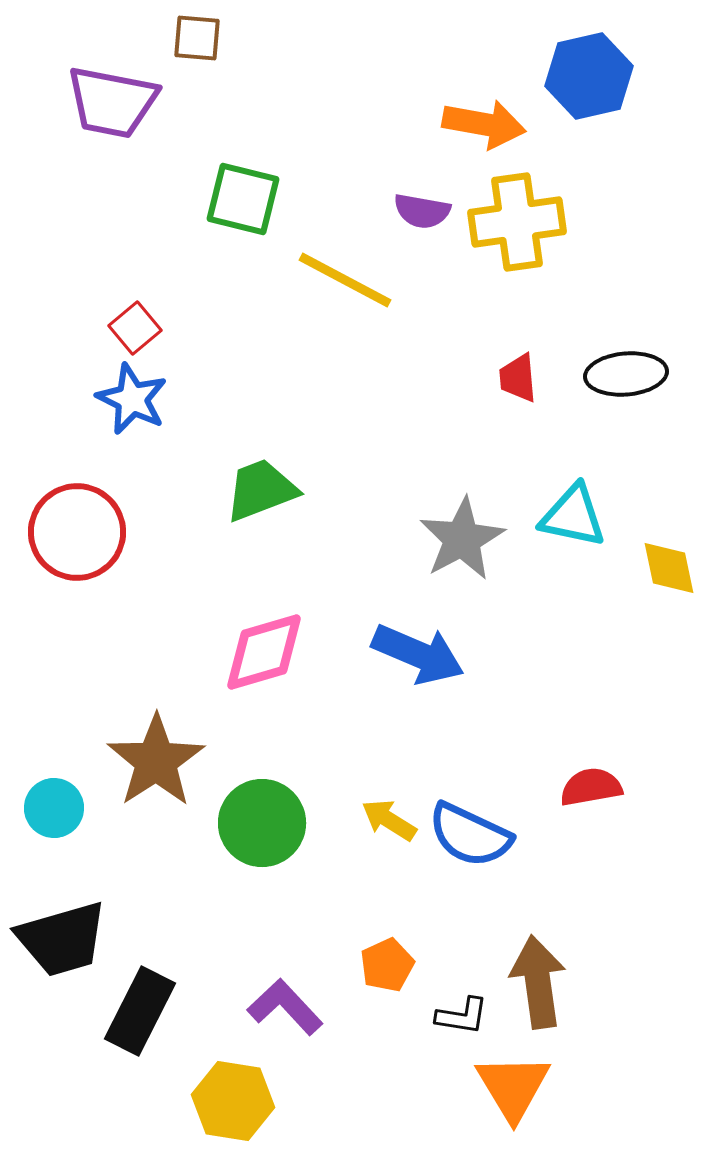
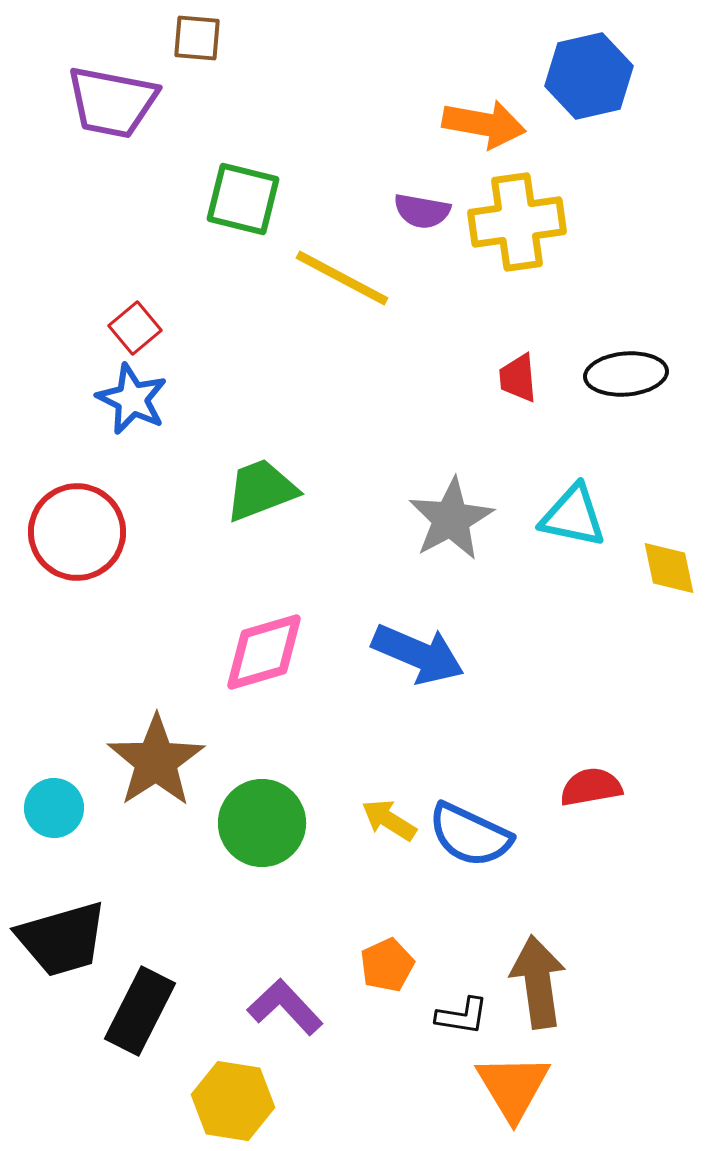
yellow line: moved 3 px left, 2 px up
gray star: moved 11 px left, 20 px up
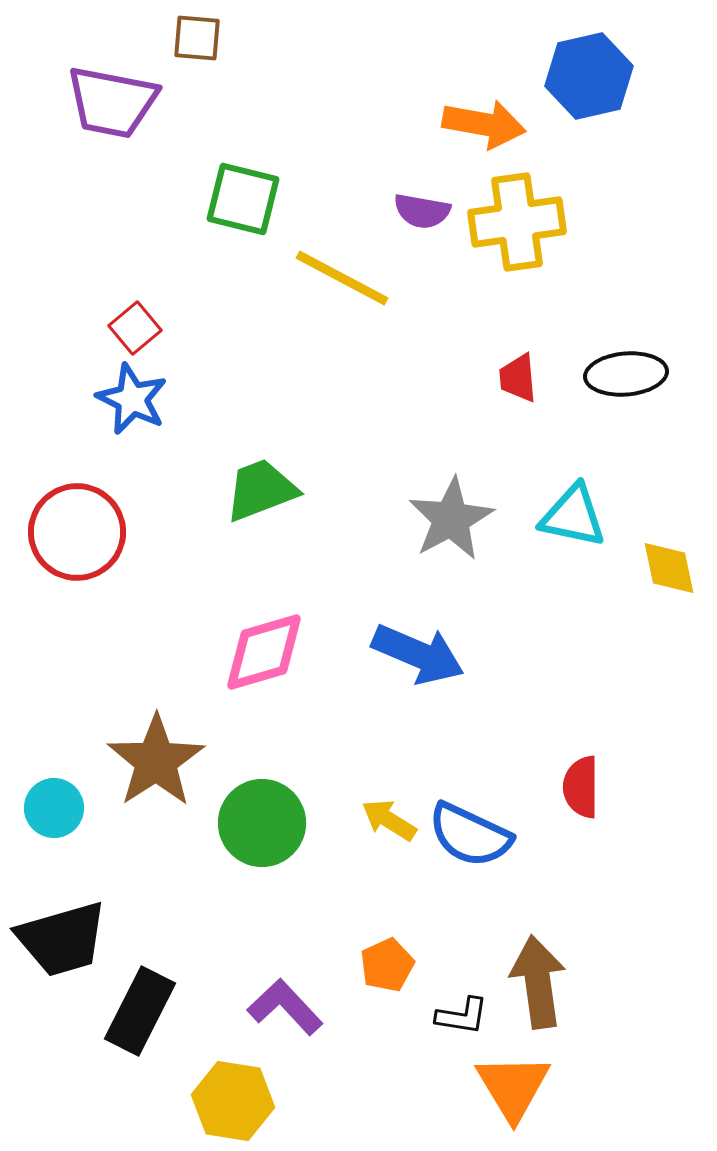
red semicircle: moved 10 px left; rotated 80 degrees counterclockwise
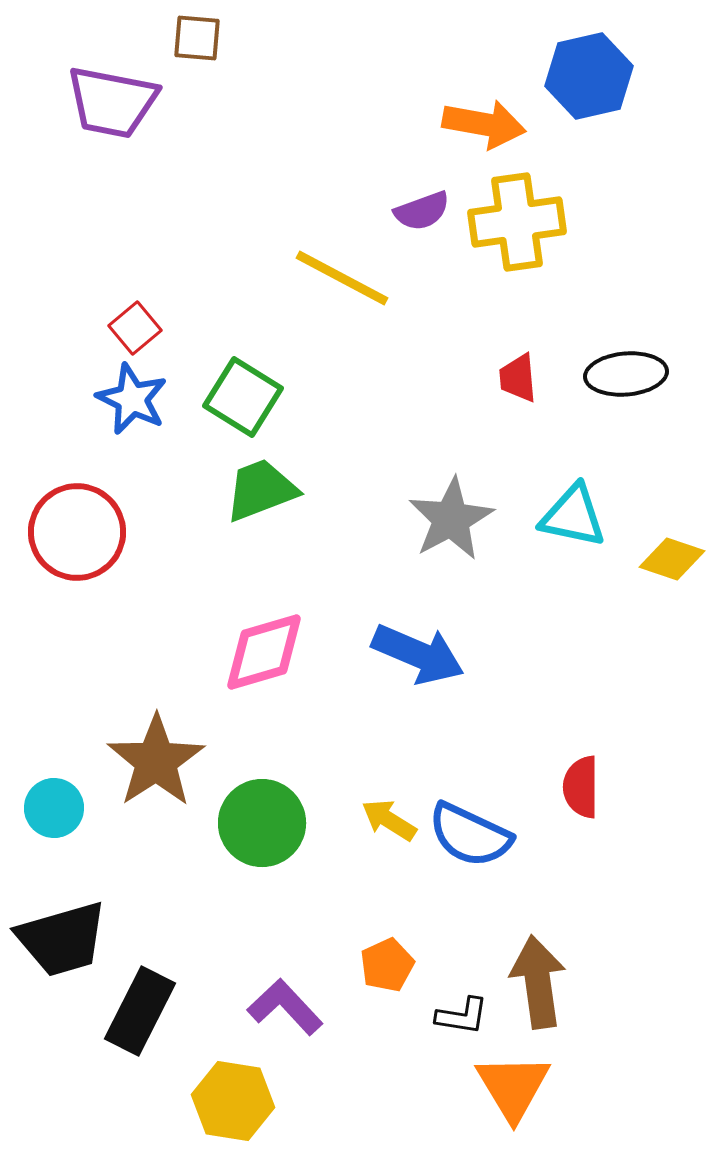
green square: moved 198 px down; rotated 18 degrees clockwise
purple semicircle: rotated 30 degrees counterclockwise
yellow diamond: moved 3 px right, 9 px up; rotated 60 degrees counterclockwise
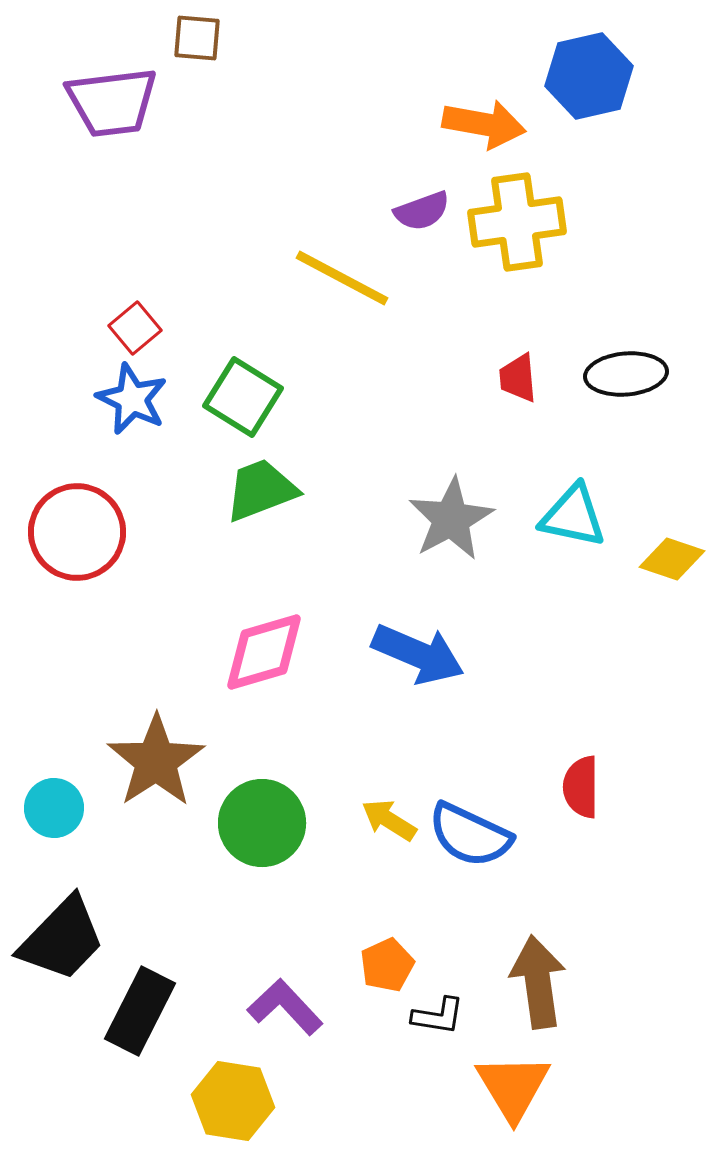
purple trapezoid: rotated 18 degrees counterclockwise
black trapezoid: rotated 30 degrees counterclockwise
black L-shape: moved 24 px left
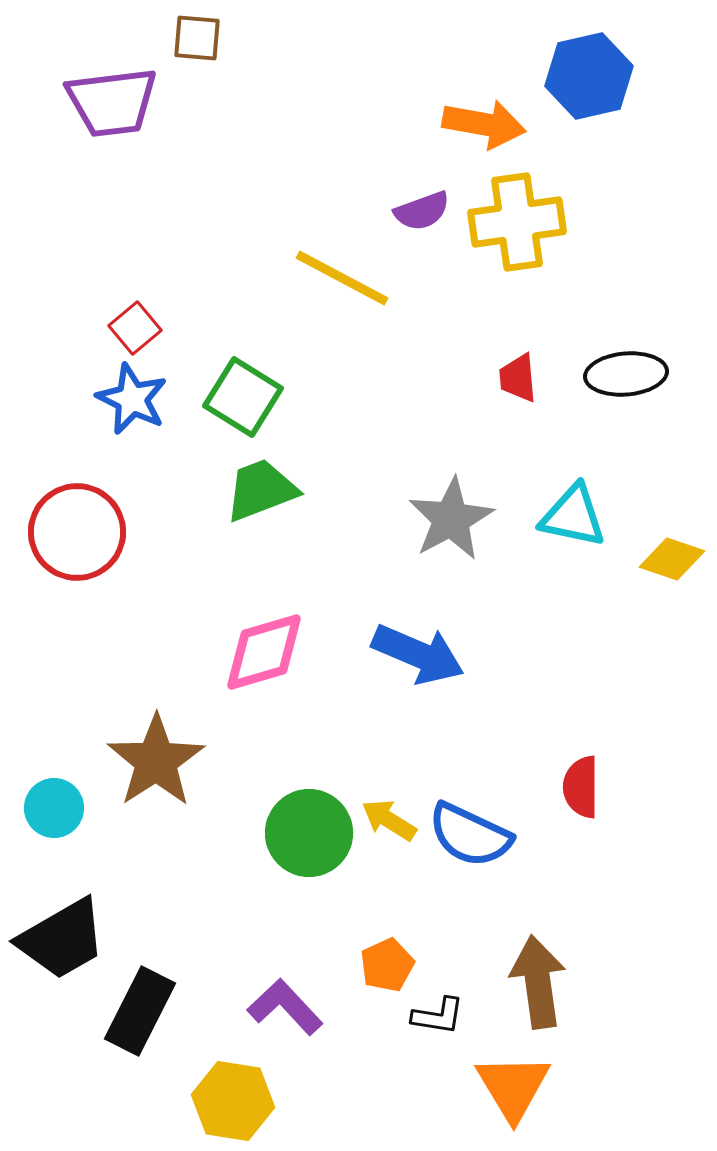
green circle: moved 47 px right, 10 px down
black trapezoid: rotated 16 degrees clockwise
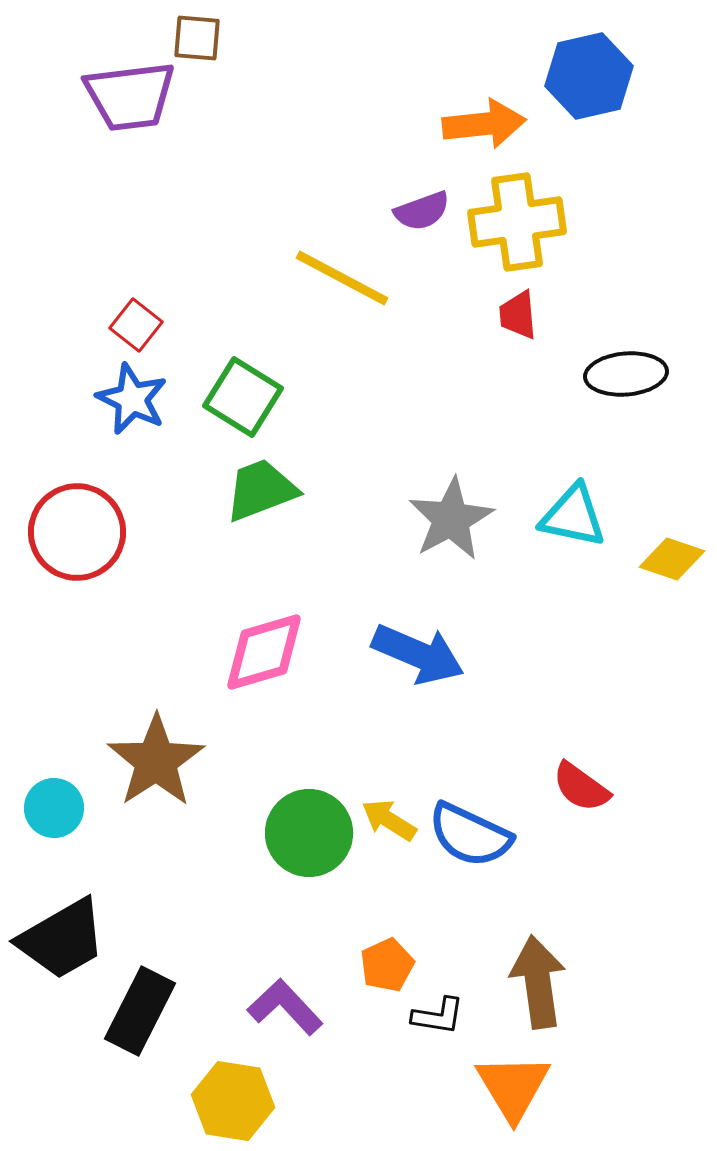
purple trapezoid: moved 18 px right, 6 px up
orange arrow: rotated 16 degrees counterclockwise
red square: moved 1 px right, 3 px up; rotated 12 degrees counterclockwise
red trapezoid: moved 63 px up
red semicircle: rotated 54 degrees counterclockwise
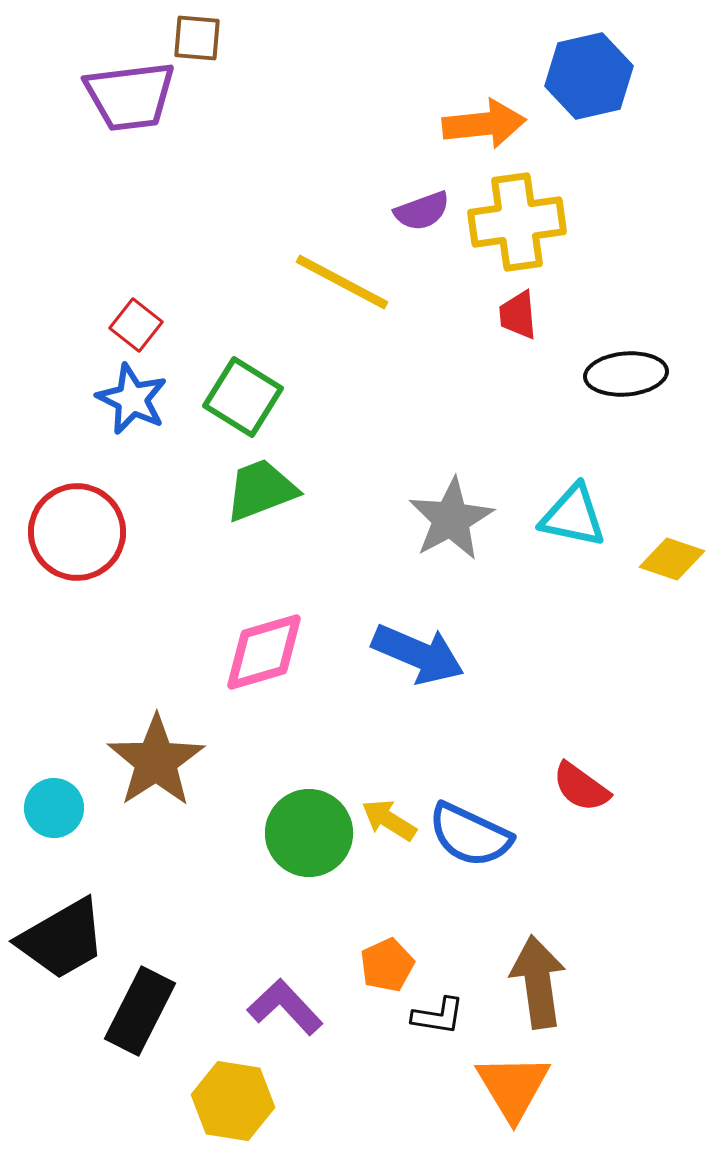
yellow line: moved 4 px down
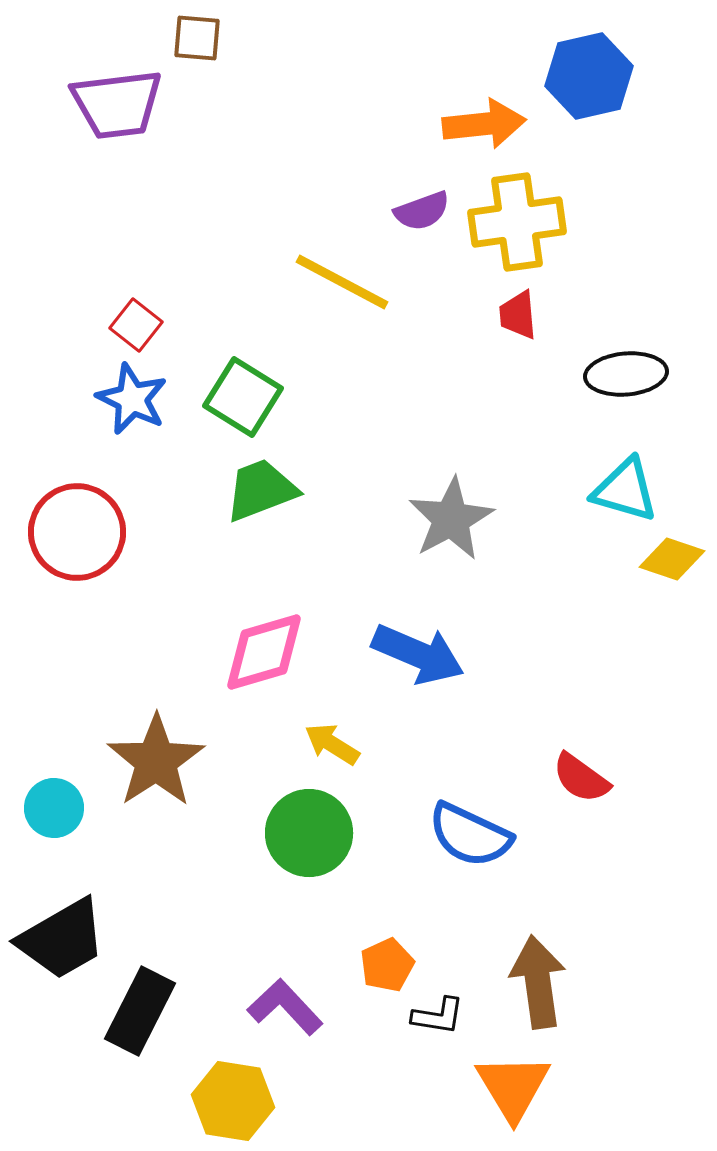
purple trapezoid: moved 13 px left, 8 px down
cyan triangle: moved 52 px right, 26 px up; rotated 4 degrees clockwise
red semicircle: moved 9 px up
yellow arrow: moved 57 px left, 76 px up
